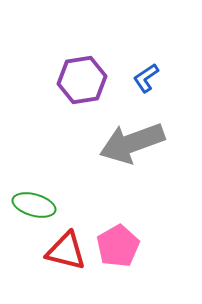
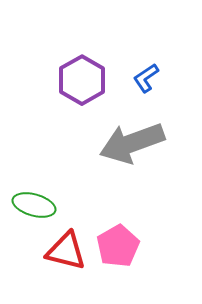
purple hexagon: rotated 21 degrees counterclockwise
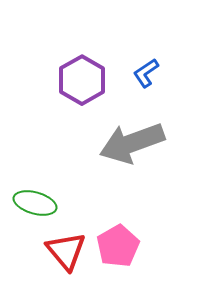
blue L-shape: moved 5 px up
green ellipse: moved 1 px right, 2 px up
red triangle: rotated 36 degrees clockwise
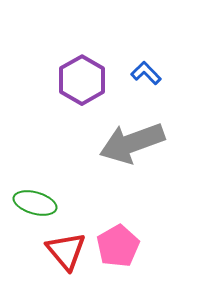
blue L-shape: rotated 80 degrees clockwise
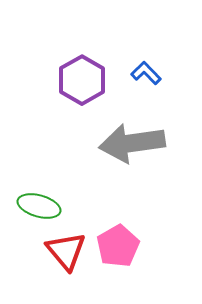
gray arrow: rotated 12 degrees clockwise
green ellipse: moved 4 px right, 3 px down
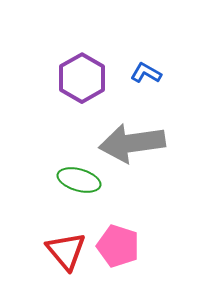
blue L-shape: rotated 16 degrees counterclockwise
purple hexagon: moved 2 px up
green ellipse: moved 40 px right, 26 px up
pink pentagon: rotated 24 degrees counterclockwise
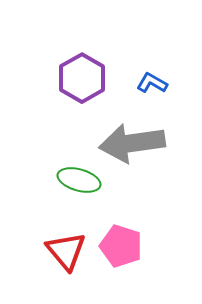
blue L-shape: moved 6 px right, 10 px down
pink pentagon: moved 3 px right
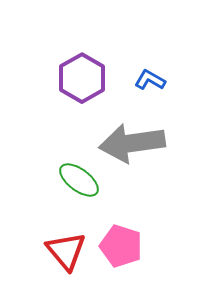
blue L-shape: moved 2 px left, 3 px up
green ellipse: rotated 21 degrees clockwise
